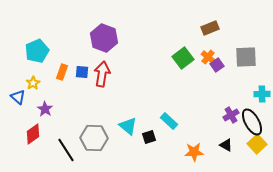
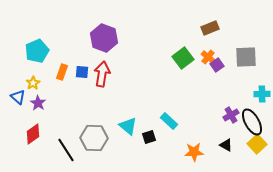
purple star: moved 7 px left, 6 px up
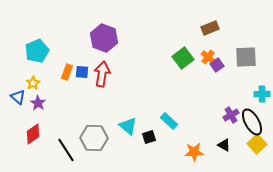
orange rectangle: moved 5 px right
black triangle: moved 2 px left
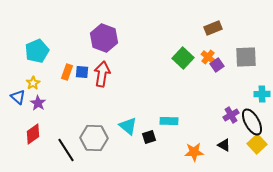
brown rectangle: moved 3 px right
green square: rotated 10 degrees counterclockwise
cyan rectangle: rotated 42 degrees counterclockwise
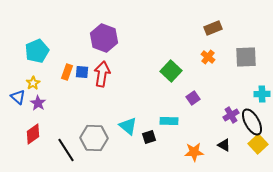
green square: moved 12 px left, 13 px down
purple square: moved 24 px left, 33 px down
yellow square: moved 1 px right
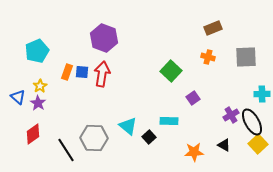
orange cross: rotated 24 degrees counterclockwise
yellow star: moved 7 px right, 3 px down
black square: rotated 24 degrees counterclockwise
